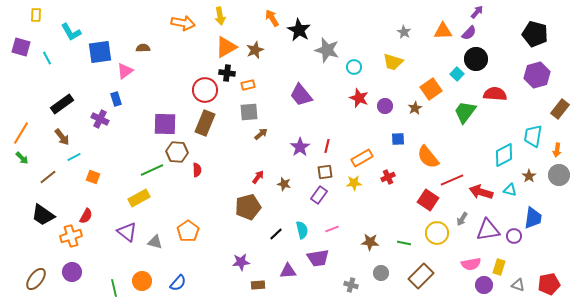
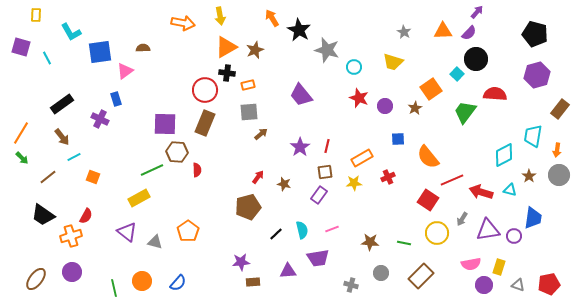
brown rectangle at (258, 285): moved 5 px left, 3 px up
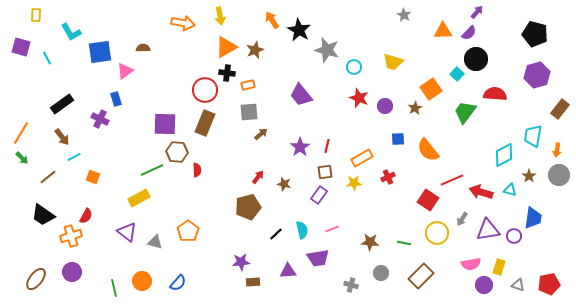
orange arrow at (272, 18): moved 2 px down
gray star at (404, 32): moved 17 px up
orange semicircle at (428, 157): moved 7 px up
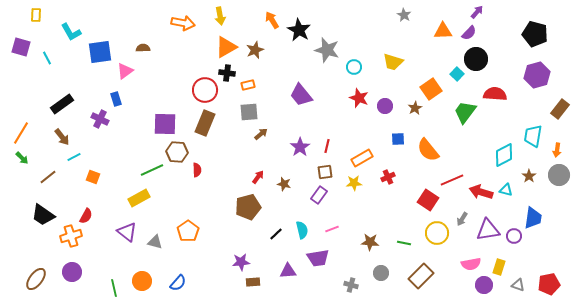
cyan triangle at (510, 190): moved 4 px left
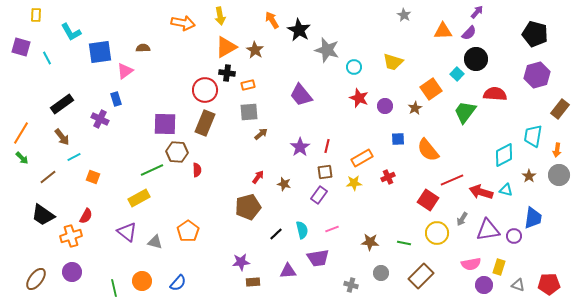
brown star at (255, 50): rotated 18 degrees counterclockwise
red pentagon at (549, 284): rotated 10 degrees clockwise
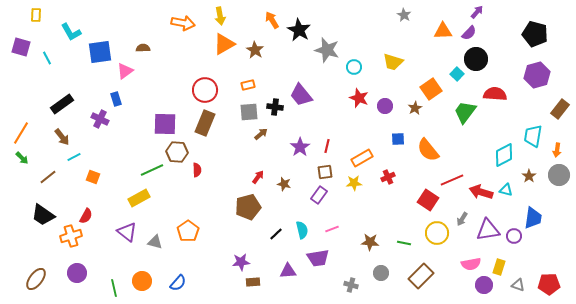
orange triangle at (226, 47): moved 2 px left, 3 px up
black cross at (227, 73): moved 48 px right, 34 px down
purple circle at (72, 272): moved 5 px right, 1 px down
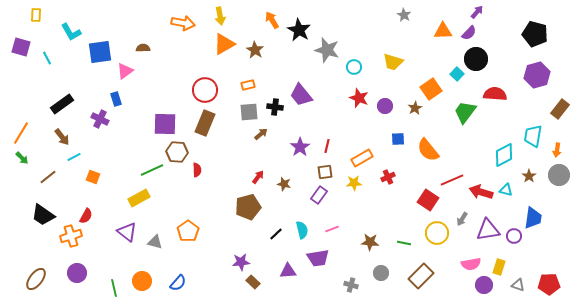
brown rectangle at (253, 282): rotated 48 degrees clockwise
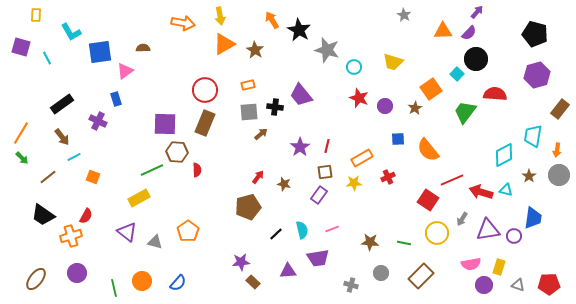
purple cross at (100, 119): moved 2 px left, 2 px down
